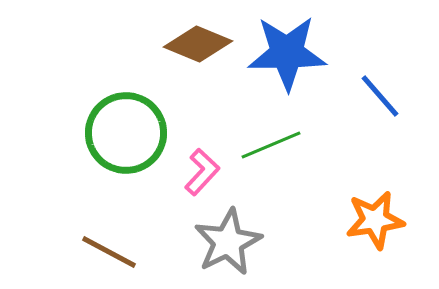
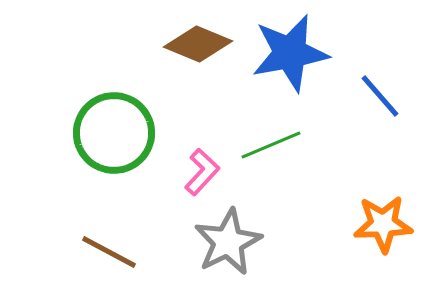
blue star: moved 3 px right; rotated 10 degrees counterclockwise
green circle: moved 12 px left
orange star: moved 8 px right, 4 px down; rotated 6 degrees clockwise
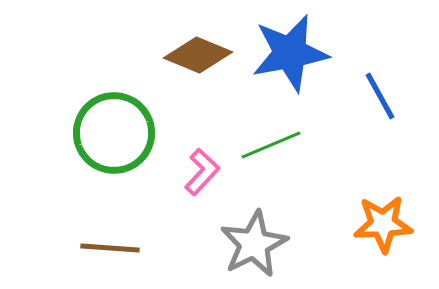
brown diamond: moved 11 px down
blue line: rotated 12 degrees clockwise
gray star: moved 26 px right, 2 px down
brown line: moved 1 px right, 4 px up; rotated 24 degrees counterclockwise
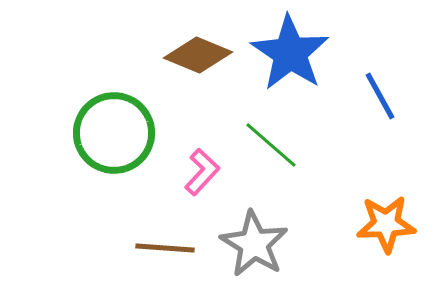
blue star: rotated 28 degrees counterclockwise
green line: rotated 64 degrees clockwise
orange star: moved 3 px right
gray star: rotated 14 degrees counterclockwise
brown line: moved 55 px right
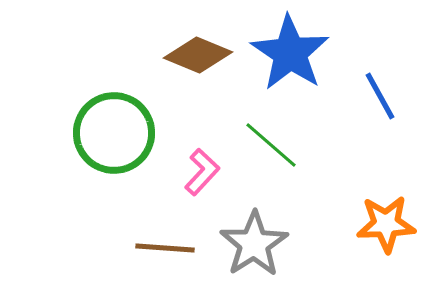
gray star: rotated 8 degrees clockwise
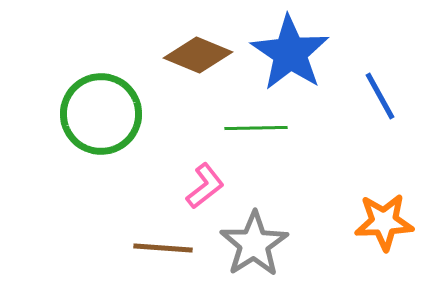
green circle: moved 13 px left, 19 px up
green line: moved 15 px left, 17 px up; rotated 42 degrees counterclockwise
pink L-shape: moved 3 px right, 14 px down; rotated 9 degrees clockwise
orange star: moved 2 px left, 2 px up
brown line: moved 2 px left
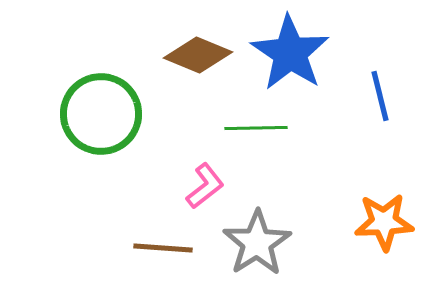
blue line: rotated 15 degrees clockwise
gray star: moved 3 px right, 1 px up
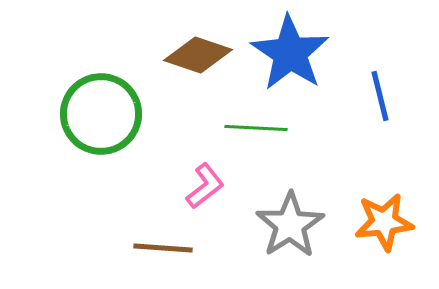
brown diamond: rotated 4 degrees counterclockwise
green line: rotated 4 degrees clockwise
orange star: rotated 4 degrees counterclockwise
gray star: moved 33 px right, 18 px up
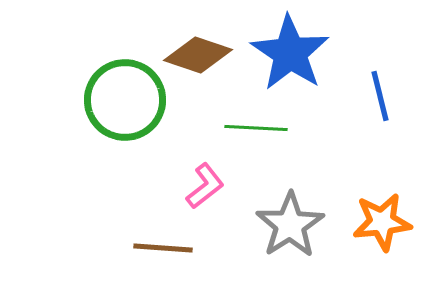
green circle: moved 24 px right, 14 px up
orange star: moved 2 px left
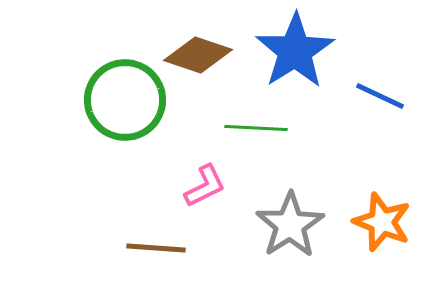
blue star: moved 5 px right, 2 px up; rotated 6 degrees clockwise
blue line: rotated 51 degrees counterclockwise
pink L-shape: rotated 12 degrees clockwise
orange star: rotated 28 degrees clockwise
brown line: moved 7 px left
